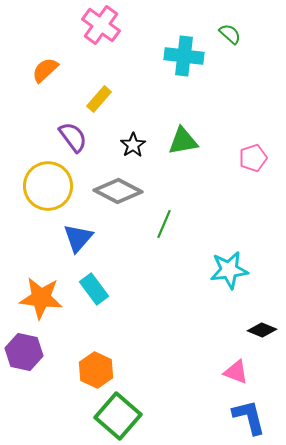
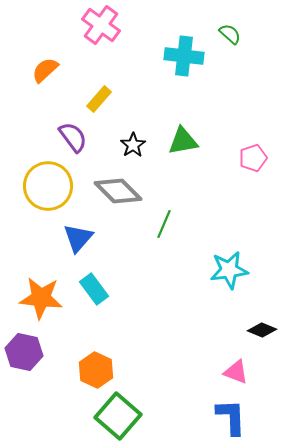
gray diamond: rotated 18 degrees clockwise
blue L-shape: moved 18 px left; rotated 12 degrees clockwise
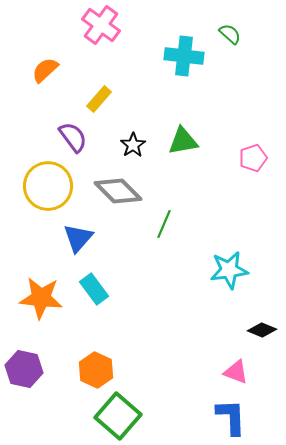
purple hexagon: moved 17 px down
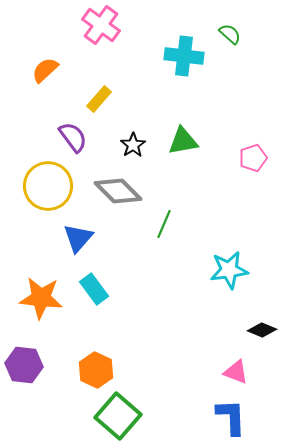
purple hexagon: moved 4 px up; rotated 6 degrees counterclockwise
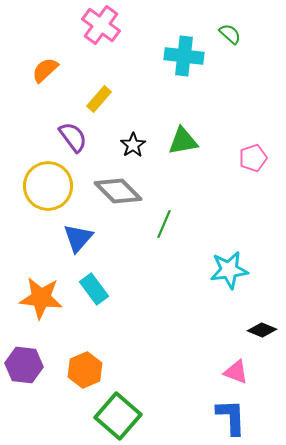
orange hexagon: moved 11 px left; rotated 12 degrees clockwise
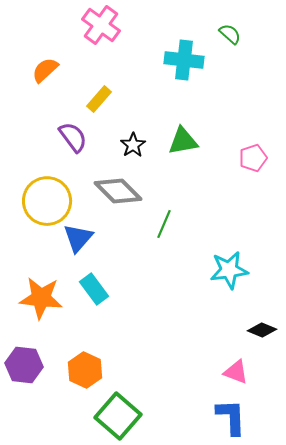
cyan cross: moved 4 px down
yellow circle: moved 1 px left, 15 px down
orange hexagon: rotated 12 degrees counterclockwise
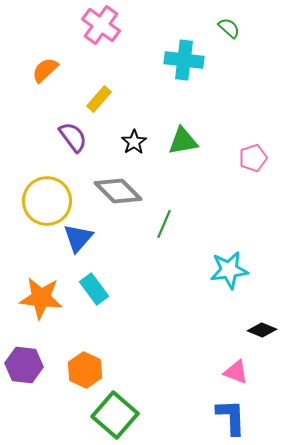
green semicircle: moved 1 px left, 6 px up
black star: moved 1 px right, 3 px up
green square: moved 3 px left, 1 px up
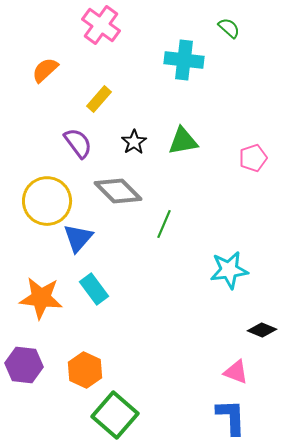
purple semicircle: moved 5 px right, 6 px down
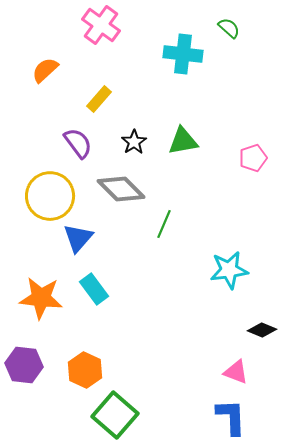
cyan cross: moved 1 px left, 6 px up
gray diamond: moved 3 px right, 2 px up
yellow circle: moved 3 px right, 5 px up
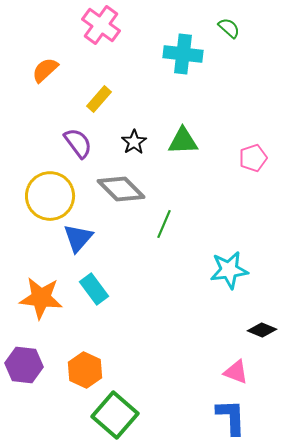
green triangle: rotated 8 degrees clockwise
